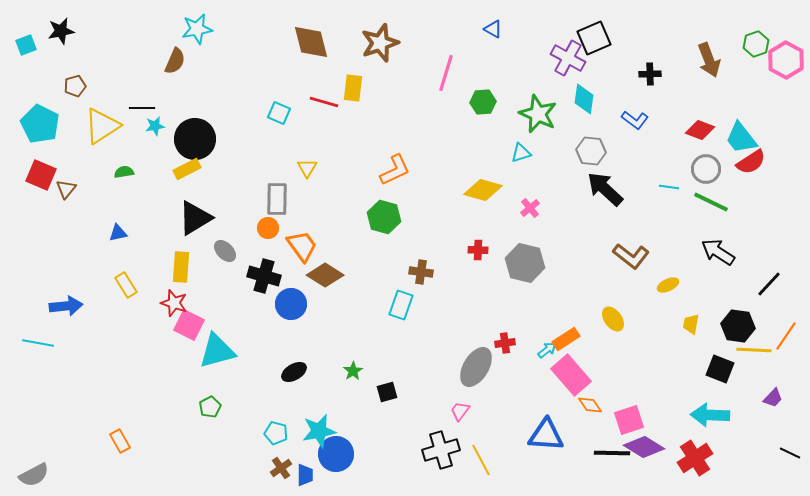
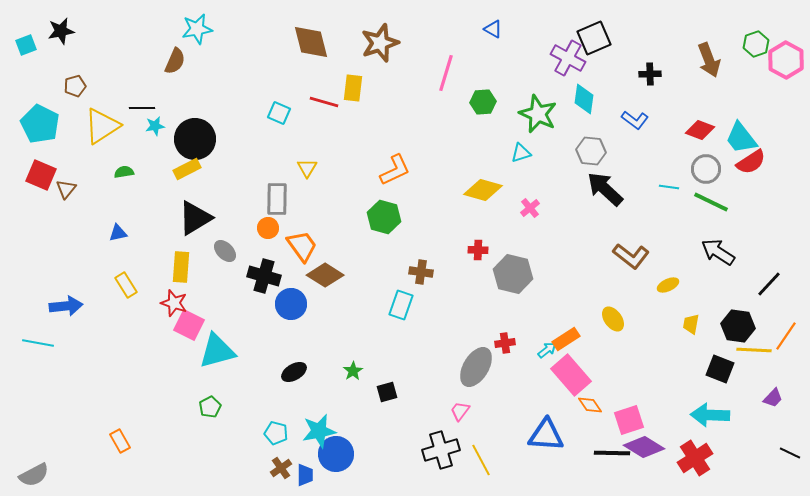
gray hexagon at (525, 263): moved 12 px left, 11 px down
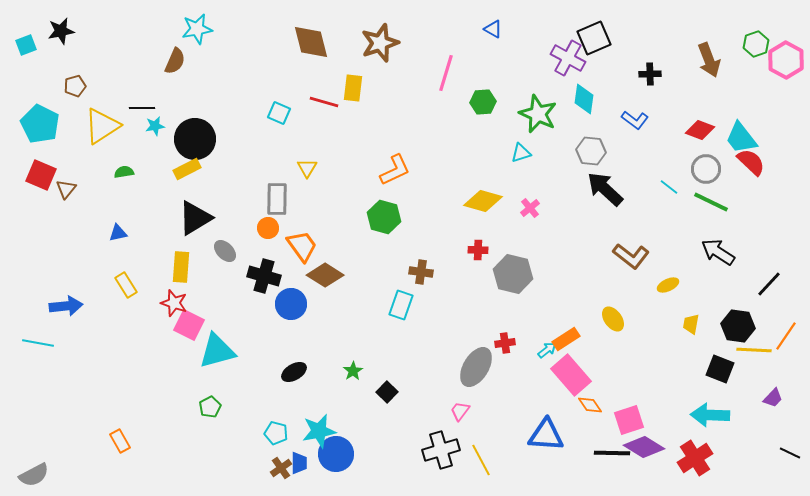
red semicircle at (751, 162): rotated 104 degrees counterclockwise
cyan line at (669, 187): rotated 30 degrees clockwise
yellow diamond at (483, 190): moved 11 px down
black square at (387, 392): rotated 30 degrees counterclockwise
blue trapezoid at (305, 475): moved 6 px left, 12 px up
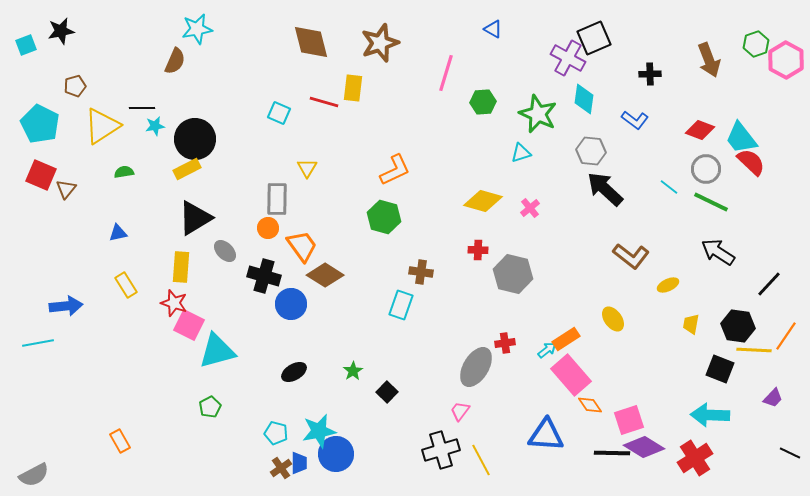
cyan line at (38, 343): rotated 20 degrees counterclockwise
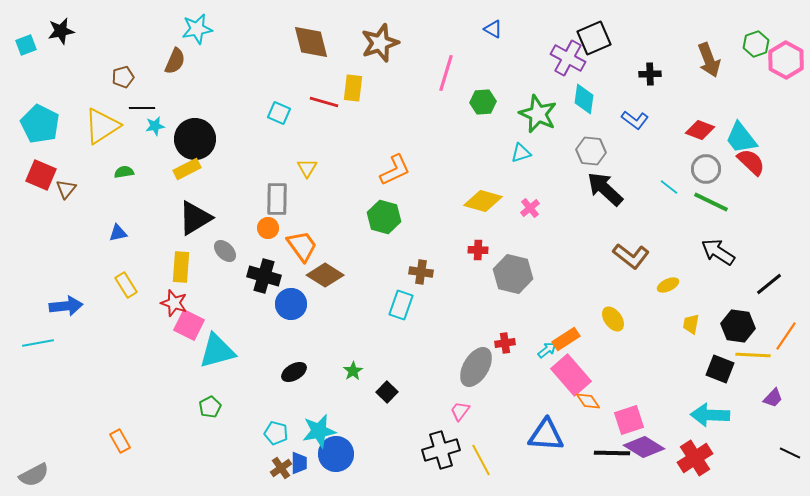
brown pentagon at (75, 86): moved 48 px right, 9 px up
black line at (769, 284): rotated 8 degrees clockwise
yellow line at (754, 350): moved 1 px left, 5 px down
orange diamond at (590, 405): moved 2 px left, 4 px up
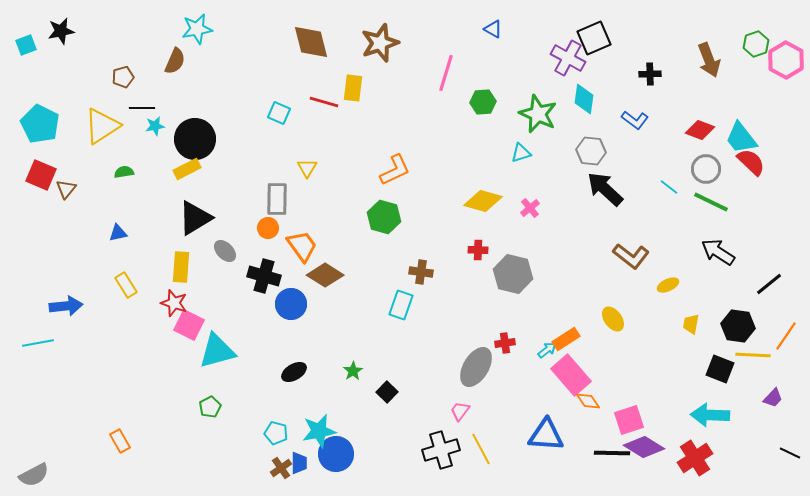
yellow line at (481, 460): moved 11 px up
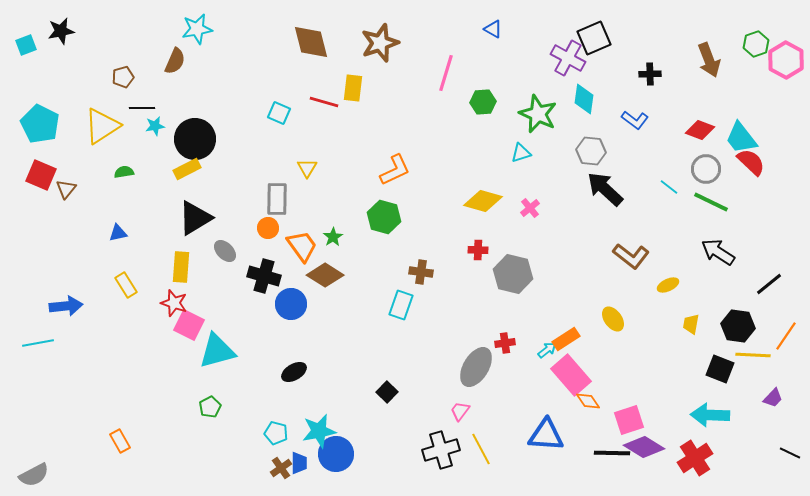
green star at (353, 371): moved 20 px left, 134 px up
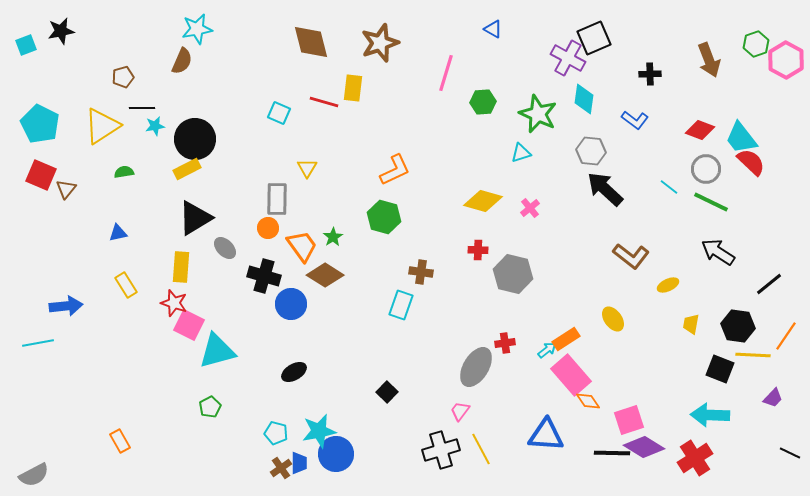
brown semicircle at (175, 61): moved 7 px right
gray ellipse at (225, 251): moved 3 px up
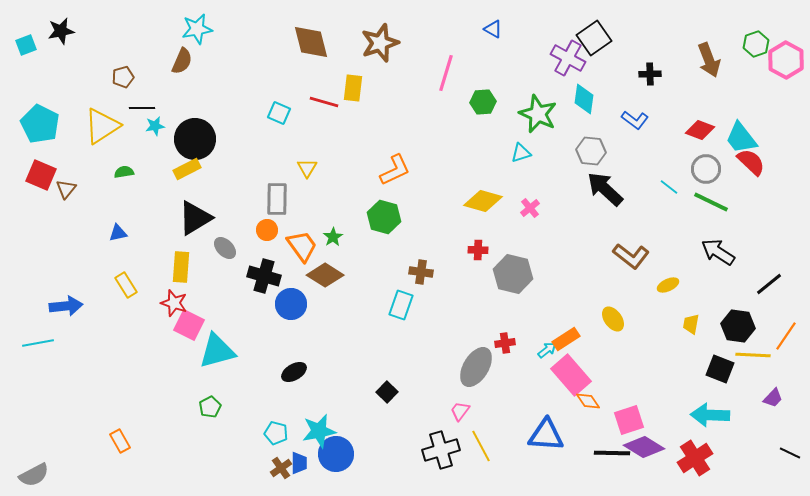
black square at (594, 38): rotated 12 degrees counterclockwise
orange circle at (268, 228): moved 1 px left, 2 px down
yellow line at (481, 449): moved 3 px up
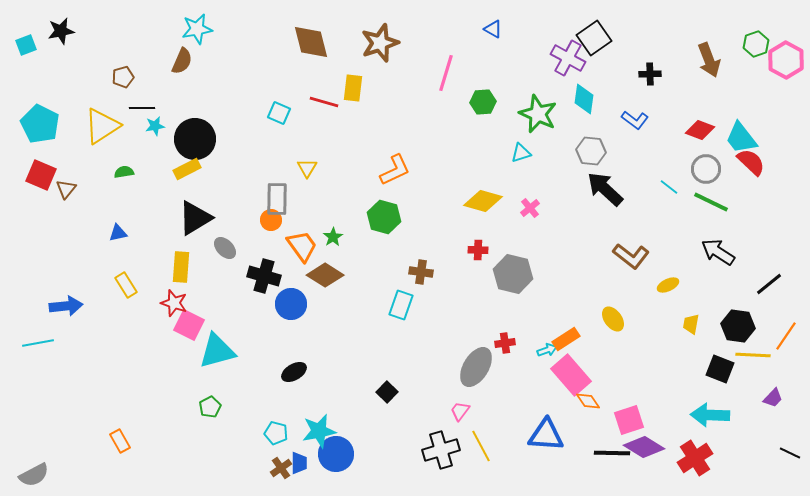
orange circle at (267, 230): moved 4 px right, 10 px up
cyan arrow at (547, 350): rotated 18 degrees clockwise
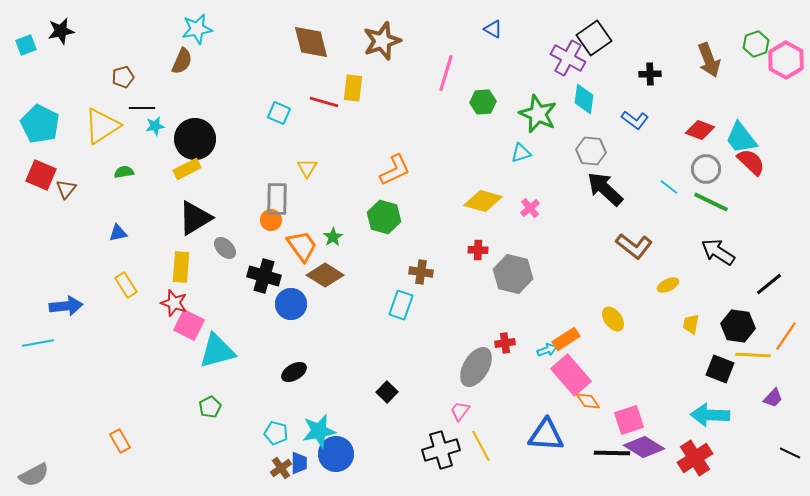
brown star at (380, 43): moved 2 px right, 2 px up
brown L-shape at (631, 256): moved 3 px right, 10 px up
